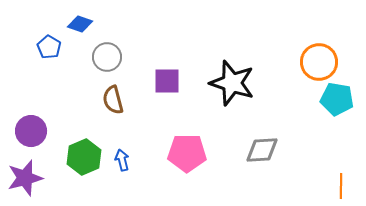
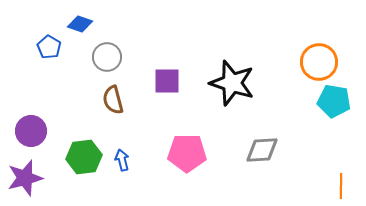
cyan pentagon: moved 3 px left, 2 px down
green hexagon: rotated 16 degrees clockwise
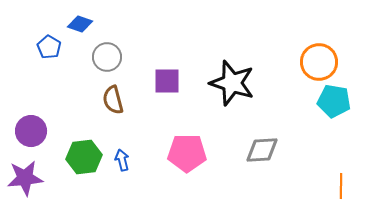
purple star: rotated 9 degrees clockwise
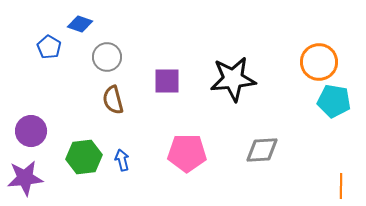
black star: moved 1 px right, 4 px up; rotated 24 degrees counterclockwise
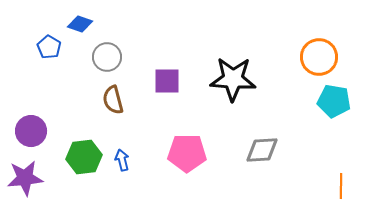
orange circle: moved 5 px up
black star: rotated 9 degrees clockwise
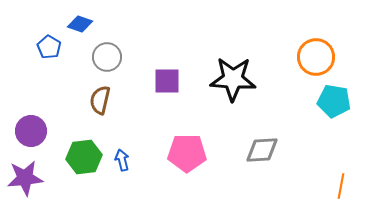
orange circle: moved 3 px left
brown semicircle: moved 13 px left; rotated 28 degrees clockwise
orange line: rotated 10 degrees clockwise
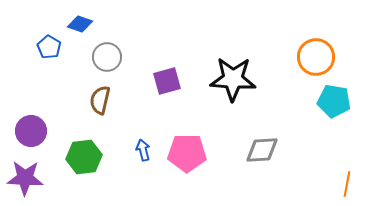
purple square: rotated 16 degrees counterclockwise
blue arrow: moved 21 px right, 10 px up
purple star: rotated 9 degrees clockwise
orange line: moved 6 px right, 2 px up
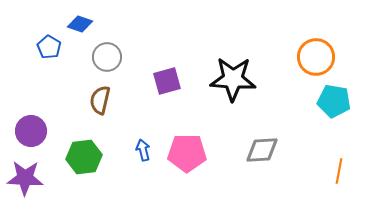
orange line: moved 8 px left, 13 px up
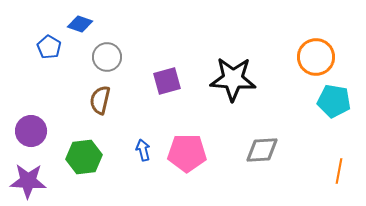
purple star: moved 3 px right, 3 px down
